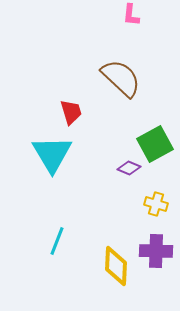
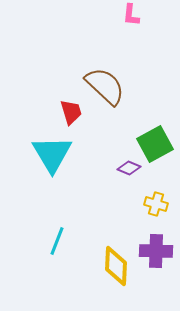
brown semicircle: moved 16 px left, 8 px down
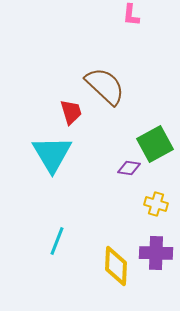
purple diamond: rotated 15 degrees counterclockwise
purple cross: moved 2 px down
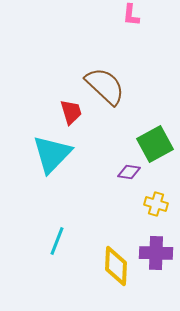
cyan triangle: rotated 15 degrees clockwise
purple diamond: moved 4 px down
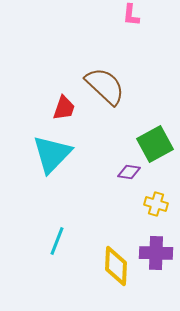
red trapezoid: moved 7 px left, 4 px up; rotated 36 degrees clockwise
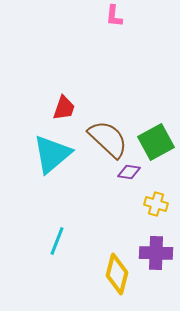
pink L-shape: moved 17 px left, 1 px down
brown semicircle: moved 3 px right, 53 px down
green square: moved 1 px right, 2 px up
cyan triangle: rotated 6 degrees clockwise
yellow diamond: moved 1 px right, 8 px down; rotated 12 degrees clockwise
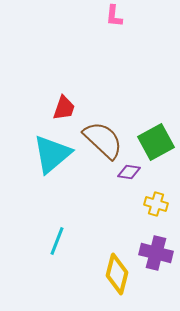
brown semicircle: moved 5 px left, 1 px down
purple cross: rotated 12 degrees clockwise
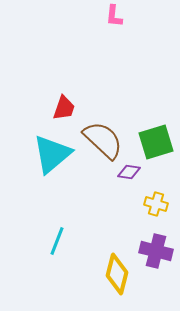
green square: rotated 12 degrees clockwise
purple cross: moved 2 px up
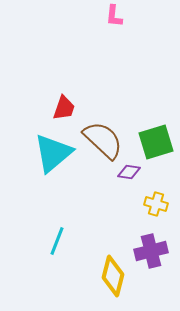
cyan triangle: moved 1 px right, 1 px up
purple cross: moved 5 px left; rotated 28 degrees counterclockwise
yellow diamond: moved 4 px left, 2 px down
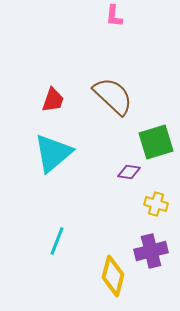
red trapezoid: moved 11 px left, 8 px up
brown semicircle: moved 10 px right, 44 px up
